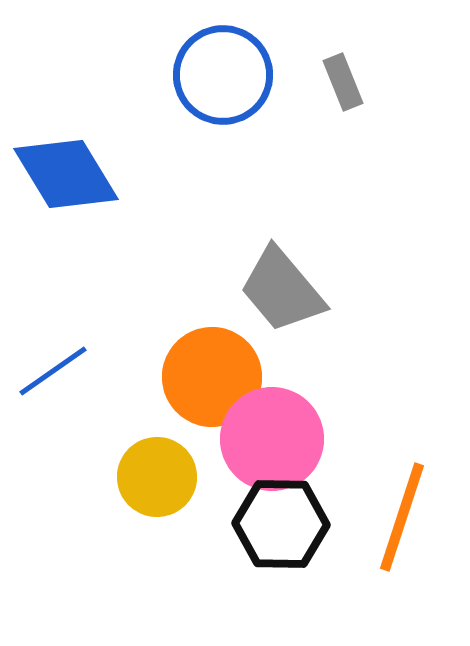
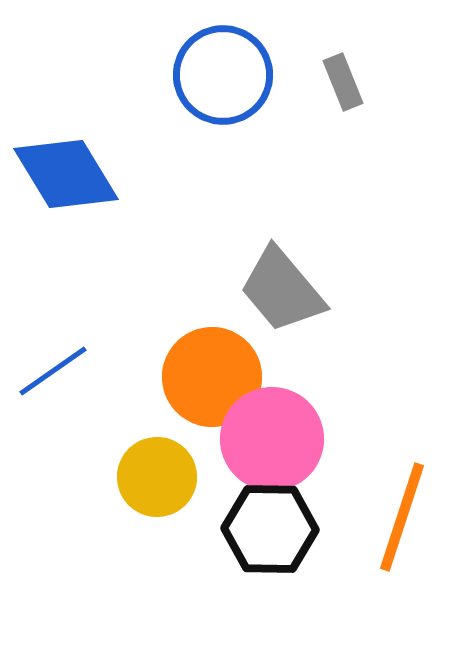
black hexagon: moved 11 px left, 5 px down
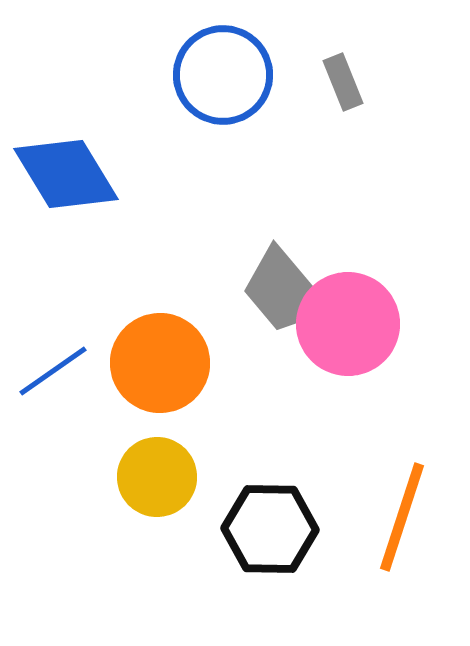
gray trapezoid: moved 2 px right, 1 px down
orange circle: moved 52 px left, 14 px up
pink circle: moved 76 px right, 115 px up
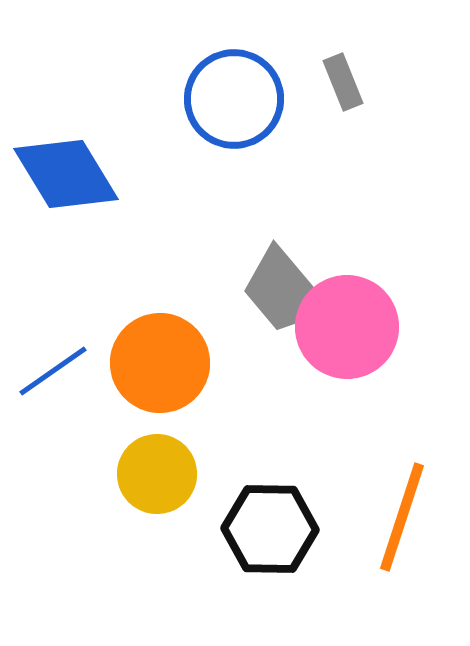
blue circle: moved 11 px right, 24 px down
pink circle: moved 1 px left, 3 px down
yellow circle: moved 3 px up
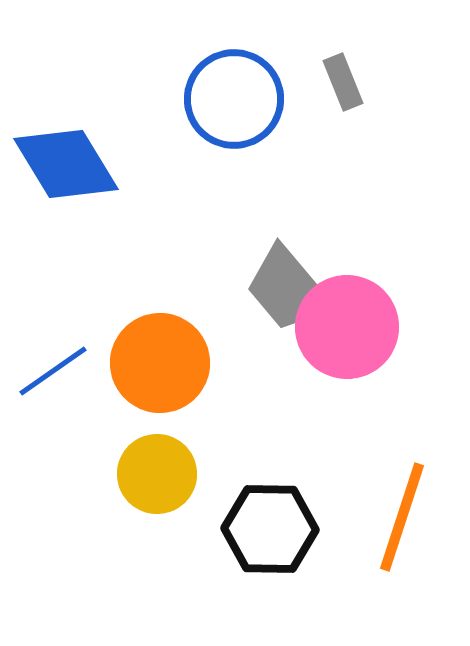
blue diamond: moved 10 px up
gray trapezoid: moved 4 px right, 2 px up
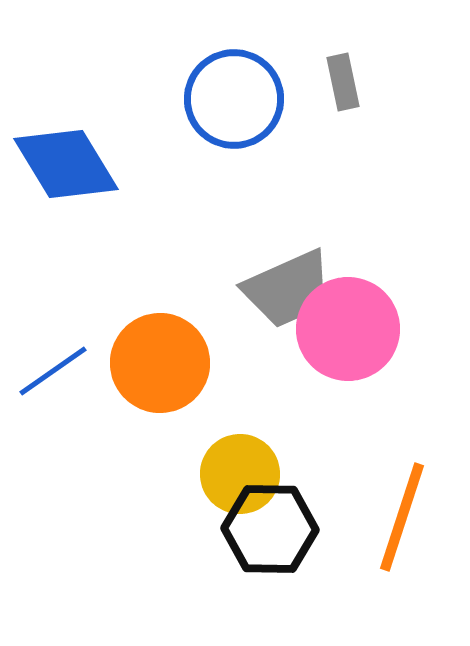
gray rectangle: rotated 10 degrees clockwise
gray trapezoid: rotated 74 degrees counterclockwise
pink circle: moved 1 px right, 2 px down
yellow circle: moved 83 px right
